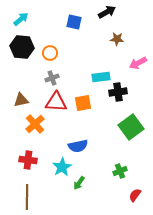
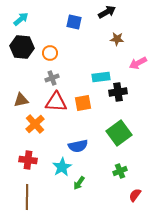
green square: moved 12 px left, 6 px down
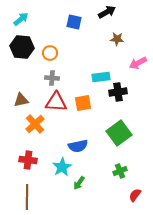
gray cross: rotated 24 degrees clockwise
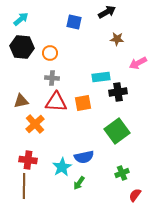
brown triangle: moved 1 px down
green square: moved 2 px left, 2 px up
blue semicircle: moved 6 px right, 11 px down
green cross: moved 2 px right, 2 px down
brown line: moved 3 px left, 11 px up
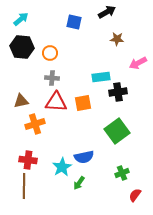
orange cross: rotated 24 degrees clockwise
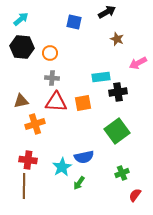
brown star: rotated 16 degrees clockwise
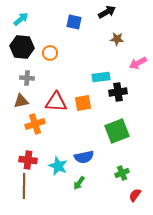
brown star: rotated 16 degrees counterclockwise
gray cross: moved 25 px left
green square: rotated 15 degrees clockwise
cyan star: moved 4 px left, 1 px up; rotated 18 degrees counterclockwise
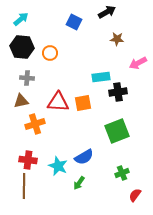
blue square: rotated 14 degrees clockwise
red triangle: moved 2 px right
blue semicircle: rotated 18 degrees counterclockwise
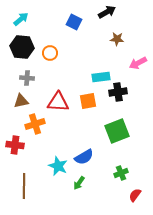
orange square: moved 5 px right, 2 px up
red cross: moved 13 px left, 15 px up
green cross: moved 1 px left
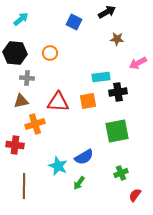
black hexagon: moved 7 px left, 6 px down
green square: rotated 10 degrees clockwise
